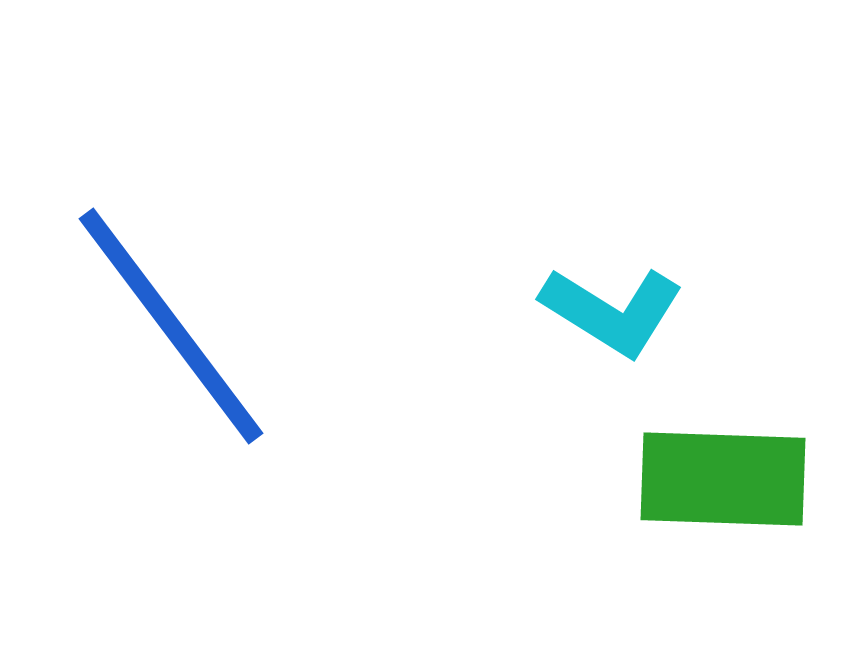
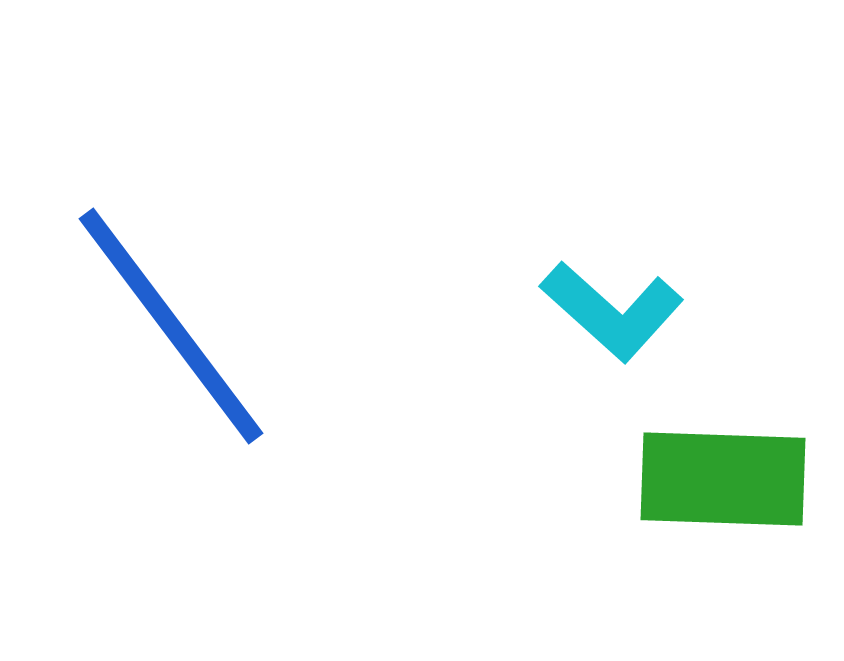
cyan L-shape: rotated 10 degrees clockwise
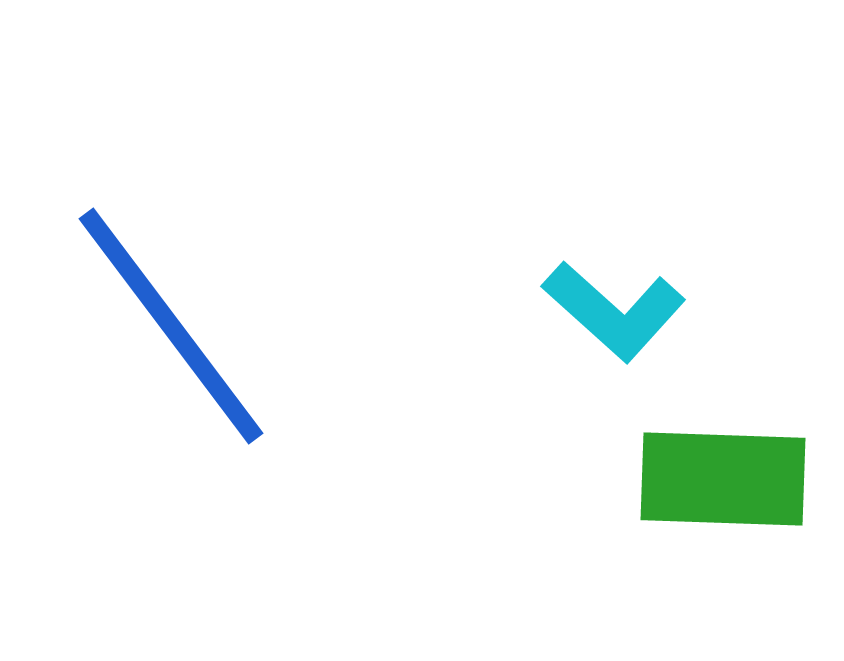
cyan L-shape: moved 2 px right
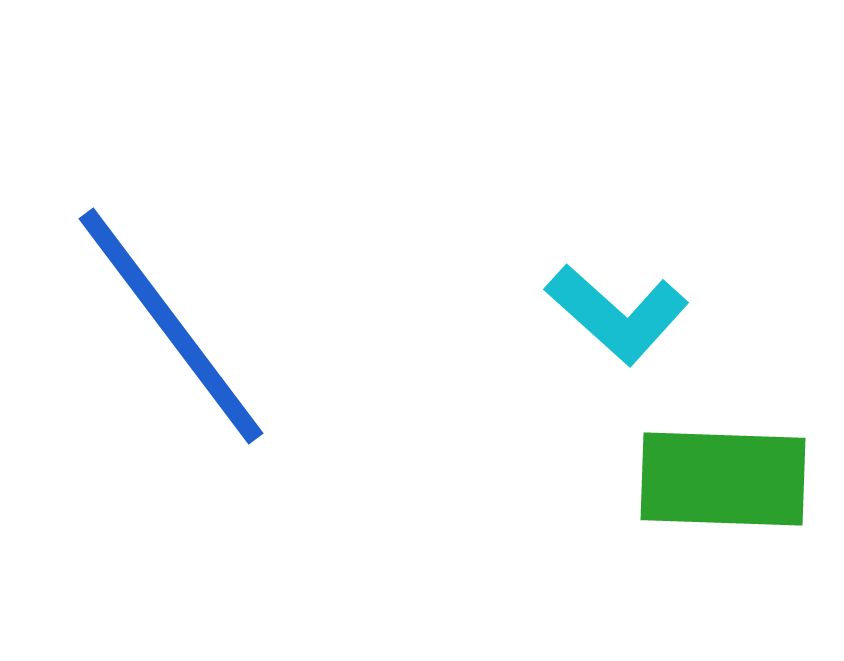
cyan L-shape: moved 3 px right, 3 px down
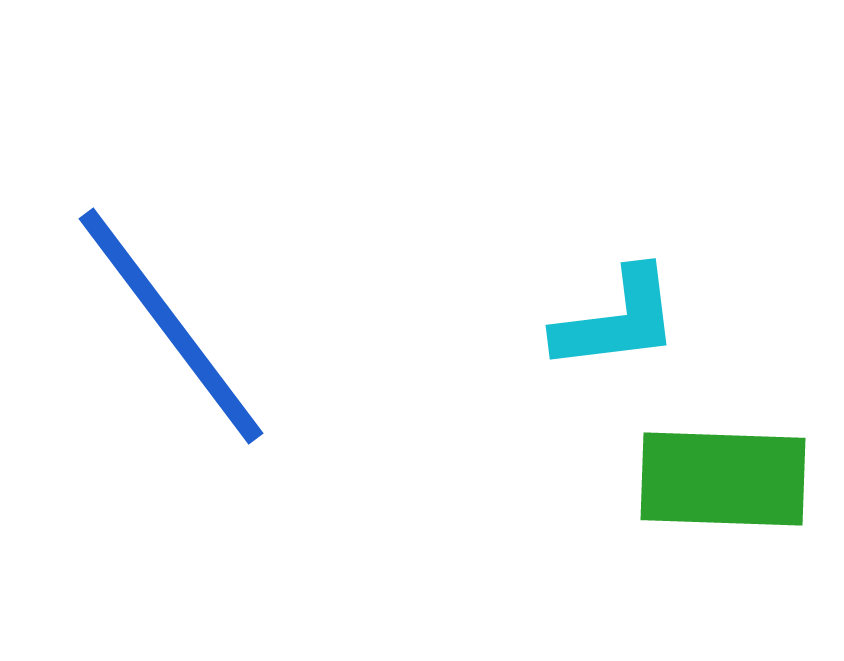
cyan L-shape: moved 6 px down; rotated 49 degrees counterclockwise
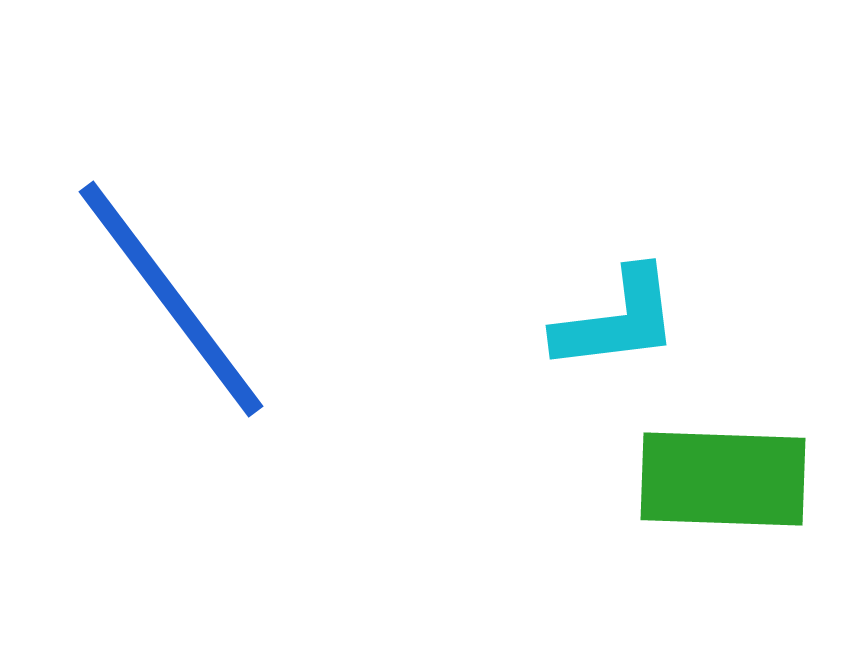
blue line: moved 27 px up
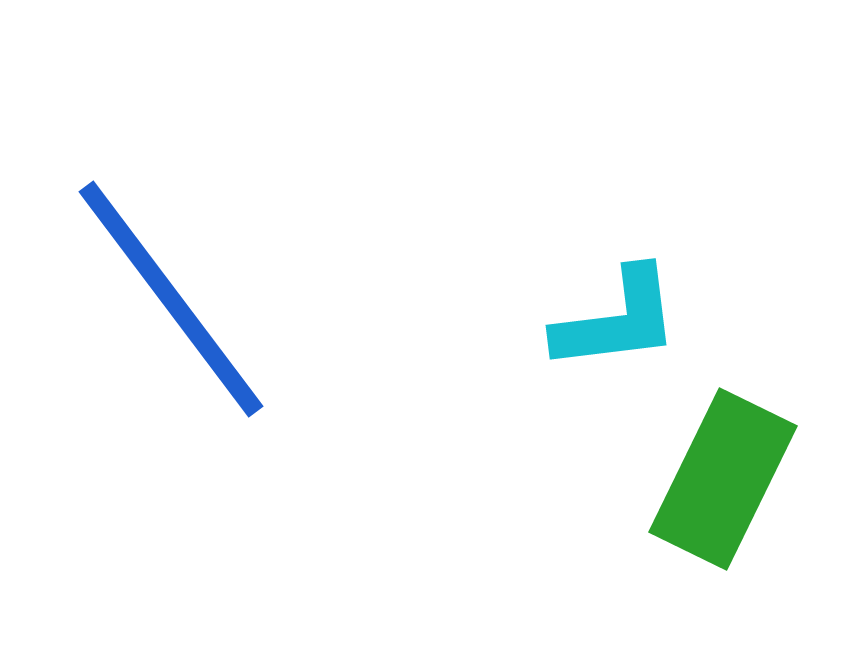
green rectangle: rotated 66 degrees counterclockwise
